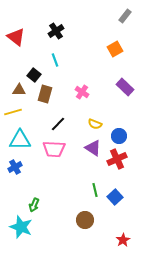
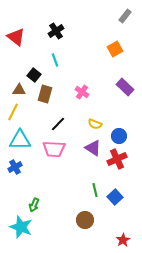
yellow line: rotated 48 degrees counterclockwise
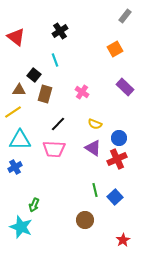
black cross: moved 4 px right
yellow line: rotated 30 degrees clockwise
blue circle: moved 2 px down
